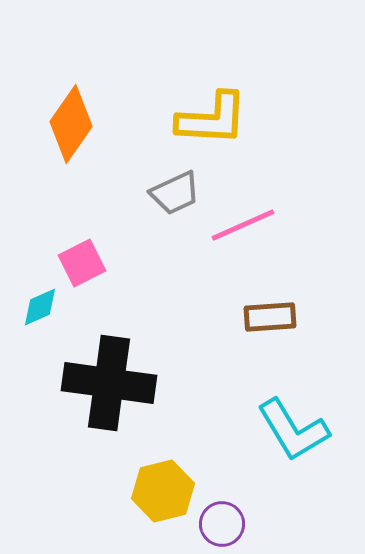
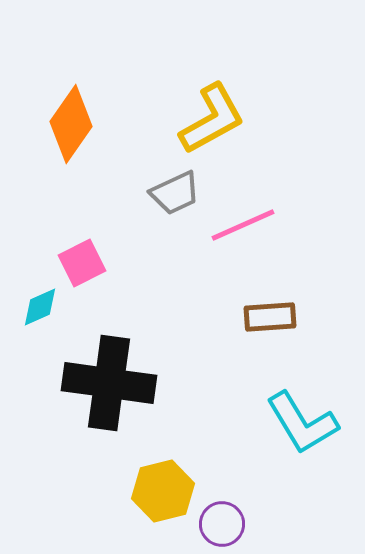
yellow L-shape: rotated 32 degrees counterclockwise
cyan L-shape: moved 9 px right, 7 px up
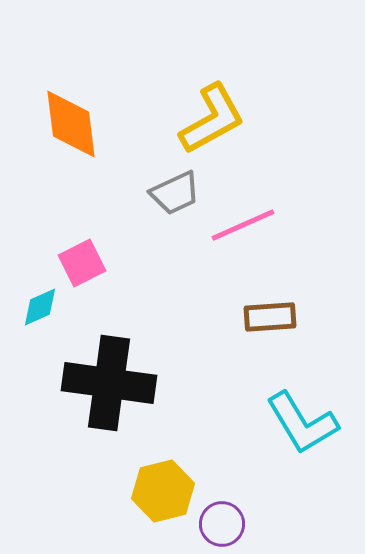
orange diamond: rotated 42 degrees counterclockwise
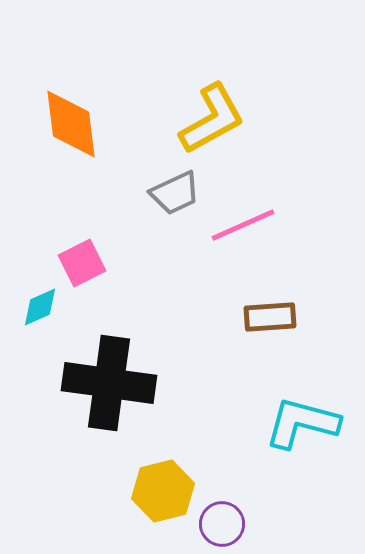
cyan L-shape: rotated 136 degrees clockwise
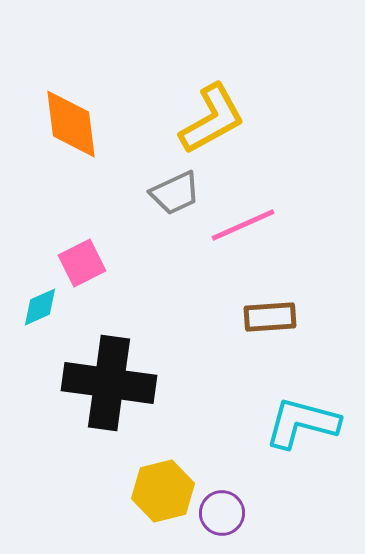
purple circle: moved 11 px up
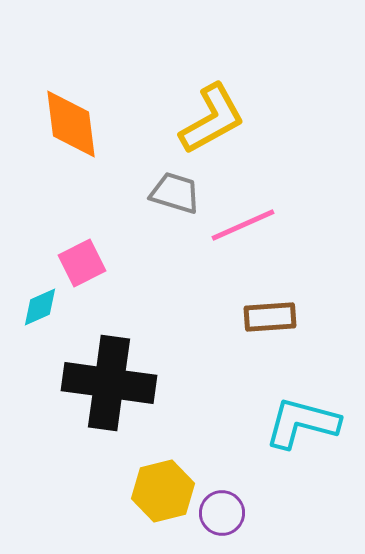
gray trapezoid: rotated 138 degrees counterclockwise
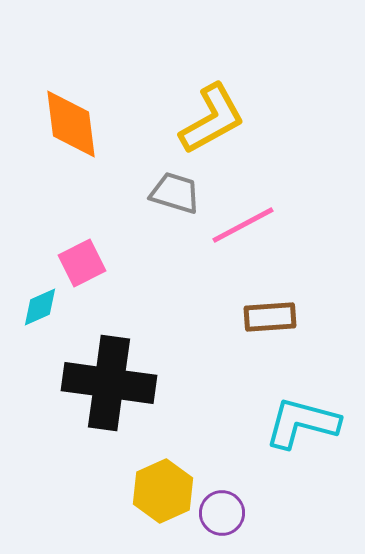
pink line: rotated 4 degrees counterclockwise
yellow hexagon: rotated 10 degrees counterclockwise
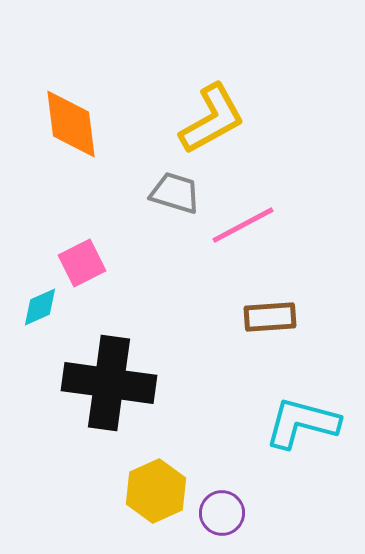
yellow hexagon: moved 7 px left
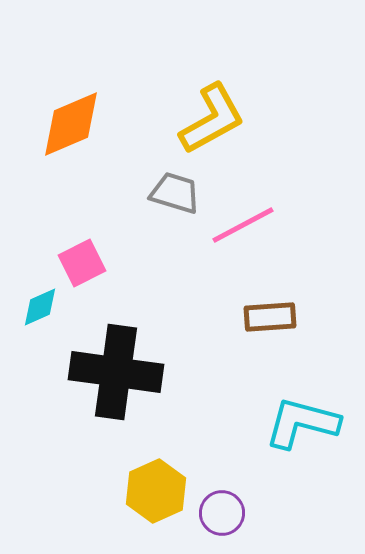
orange diamond: rotated 74 degrees clockwise
black cross: moved 7 px right, 11 px up
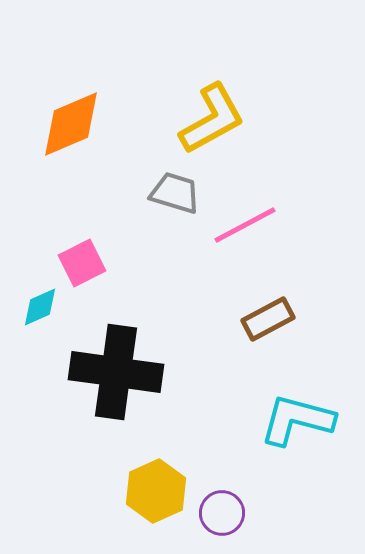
pink line: moved 2 px right
brown rectangle: moved 2 px left, 2 px down; rotated 24 degrees counterclockwise
cyan L-shape: moved 5 px left, 3 px up
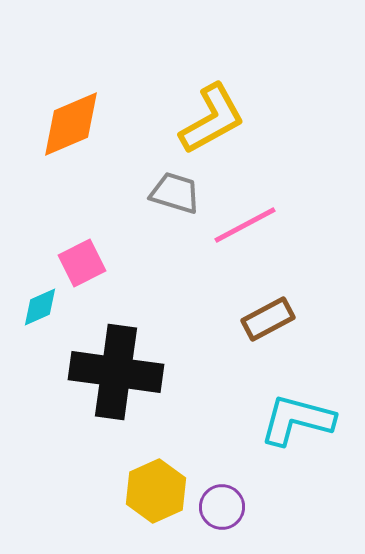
purple circle: moved 6 px up
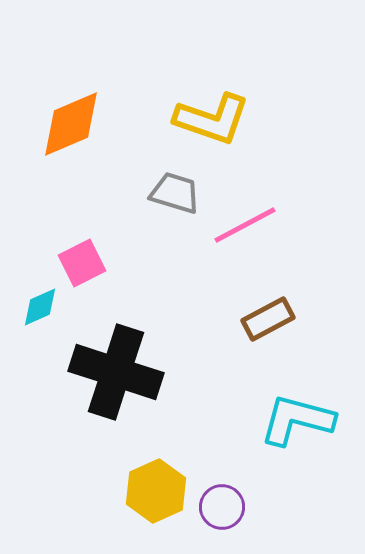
yellow L-shape: rotated 48 degrees clockwise
black cross: rotated 10 degrees clockwise
